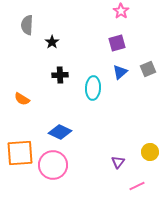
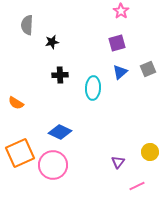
black star: rotated 24 degrees clockwise
orange semicircle: moved 6 px left, 4 px down
orange square: rotated 20 degrees counterclockwise
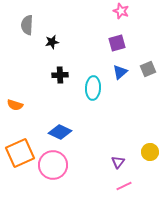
pink star: rotated 14 degrees counterclockwise
orange semicircle: moved 1 px left, 2 px down; rotated 14 degrees counterclockwise
pink line: moved 13 px left
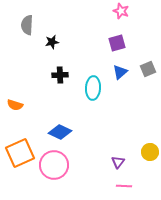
pink circle: moved 1 px right
pink line: rotated 28 degrees clockwise
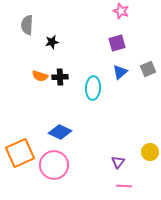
black cross: moved 2 px down
orange semicircle: moved 25 px right, 29 px up
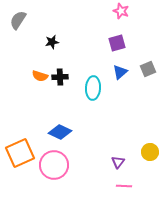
gray semicircle: moved 9 px left, 5 px up; rotated 30 degrees clockwise
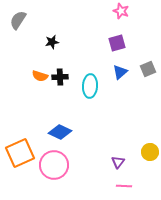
cyan ellipse: moved 3 px left, 2 px up
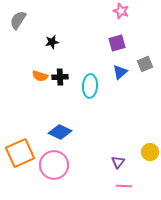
gray square: moved 3 px left, 5 px up
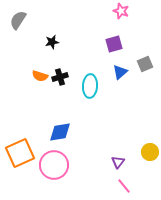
purple square: moved 3 px left, 1 px down
black cross: rotated 14 degrees counterclockwise
blue diamond: rotated 35 degrees counterclockwise
pink line: rotated 49 degrees clockwise
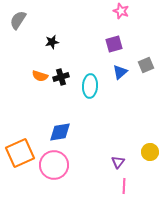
gray square: moved 1 px right, 1 px down
black cross: moved 1 px right
pink line: rotated 42 degrees clockwise
